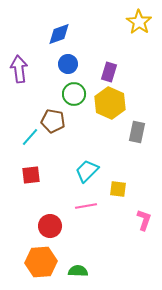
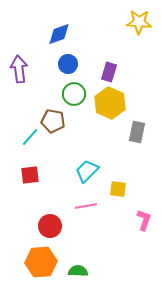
yellow star: rotated 30 degrees counterclockwise
red square: moved 1 px left
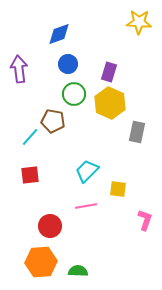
pink L-shape: moved 1 px right
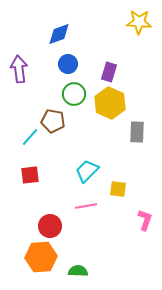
gray rectangle: rotated 10 degrees counterclockwise
orange hexagon: moved 5 px up
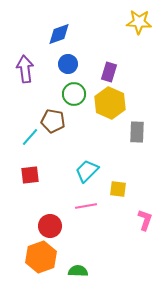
purple arrow: moved 6 px right
orange hexagon: rotated 16 degrees counterclockwise
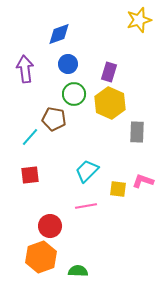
yellow star: moved 2 px up; rotated 20 degrees counterclockwise
brown pentagon: moved 1 px right, 2 px up
pink L-shape: moved 2 px left, 39 px up; rotated 90 degrees counterclockwise
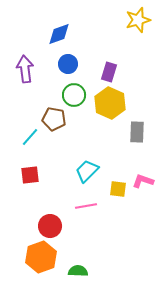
yellow star: moved 1 px left
green circle: moved 1 px down
